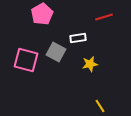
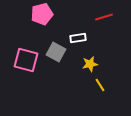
pink pentagon: rotated 15 degrees clockwise
yellow line: moved 21 px up
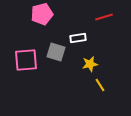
gray square: rotated 12 degrees counterclockwise
pink square: rotated 20 degrees counterclockwise
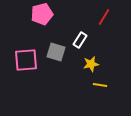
red line: rotated 42 degrees counterclockwise
white rectangle: moved 2 px right, 2 px down; rotated 49 degrees counterclockwise
yellow star: moved 1 px right
yellow line: rotated 48 degrees counterclockwise
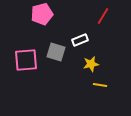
red line: moved 1 px left, 1 px up
white rectangle: rotated 35 degrees clockwise
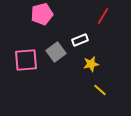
gray square: rotated 36 degrees clockwise
yellow line: moved 5 px down; rotated 32 degrees clockwise
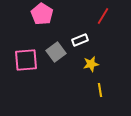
pink pentagon: rotated 25 degrees counterclockwise
yellow line: rotated 40 degrees clockwise
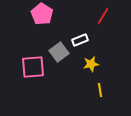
gray square: moved 3 px right
pink square: moved 7 px right, 7 px down
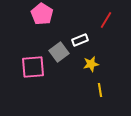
red line: moved 3 px right, 4 px down
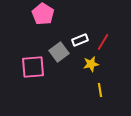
pink pentagon: moved 1 px right
red line: moved 3 px left, 22 px down
